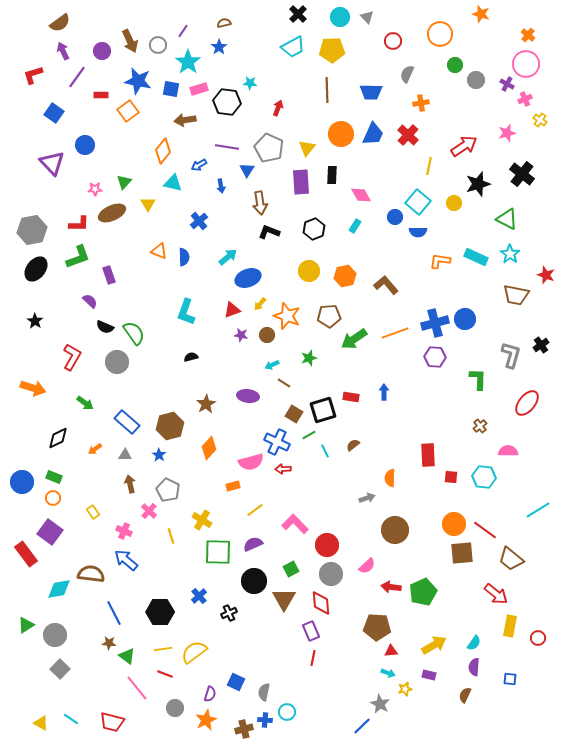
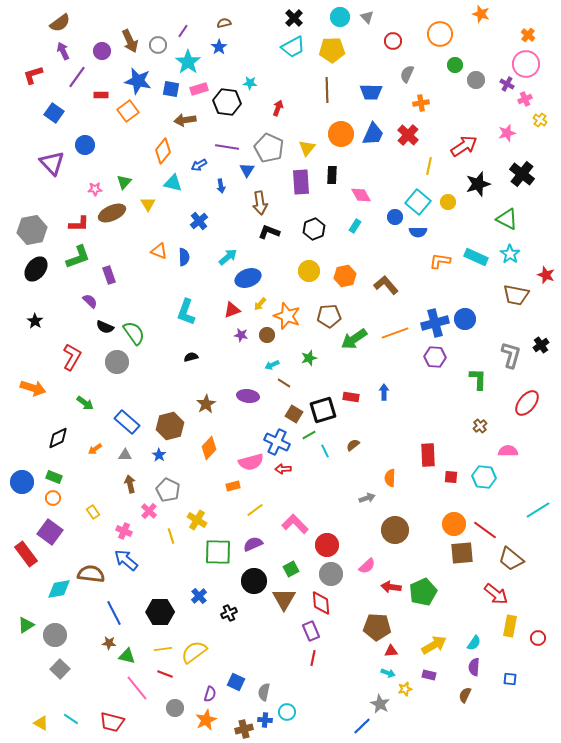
black cross at (298, 14): moved 4 px left, 4 px down
yellow circle at (454, 203): moved 6 px left, 1 px up
yellow cross at (202, 520): moved 5 px left
green triangle at (127, 656): rotated 24 degrees counterclockwise
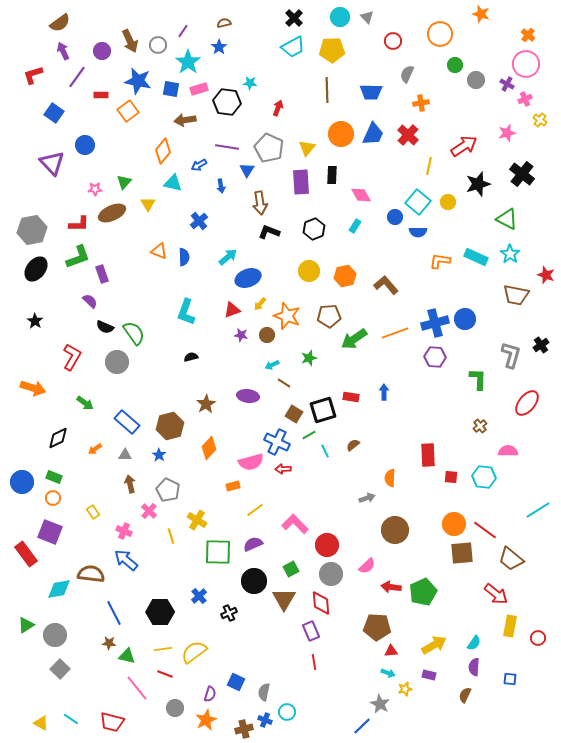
purple rectangle at (109, 275): moved 7 px left, 1 px up
purple square at (50, 532): rotated 15 degrees counterclockwise
red line at (313, 658): moved 1 px right, 4 px down; rotated 21 degrees counterclockwise
blue cross at (265, 720): rotated 16 degrees clockwise
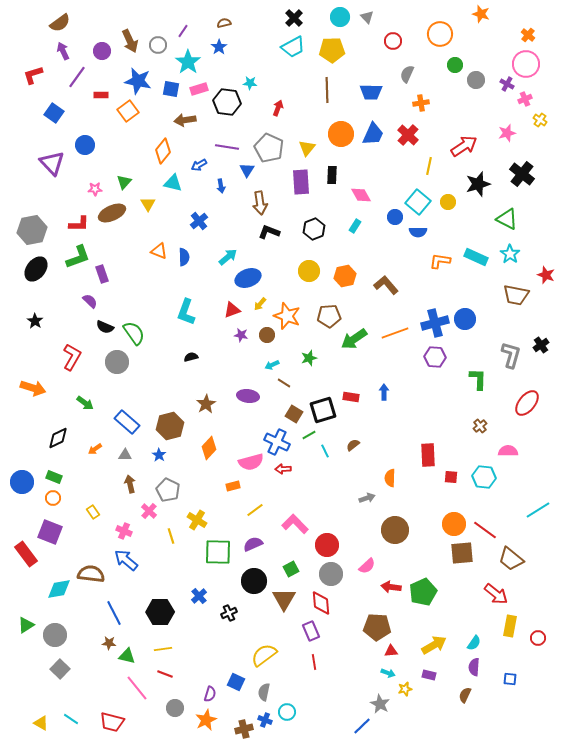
yellow semicircle at (194, 652): moved 70 px right, 3 px down
